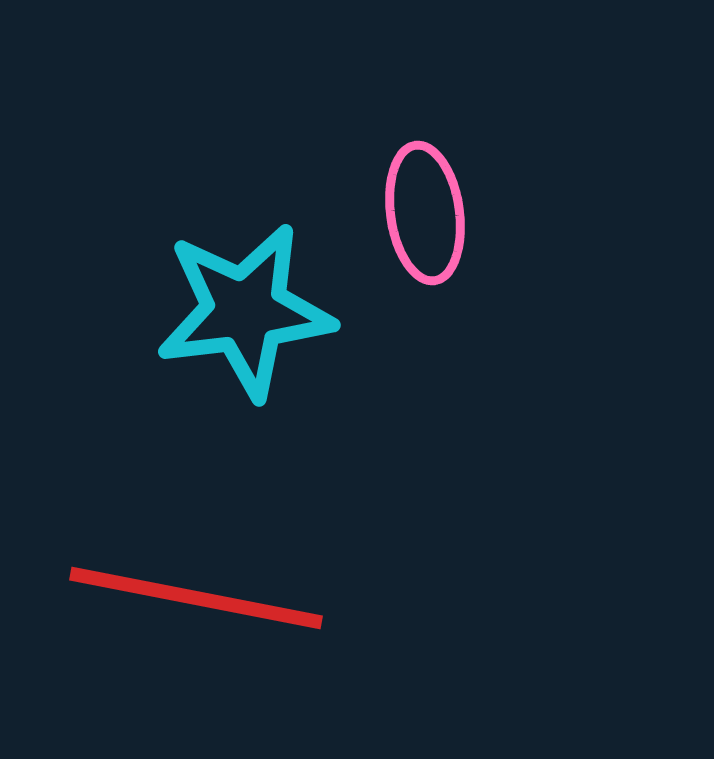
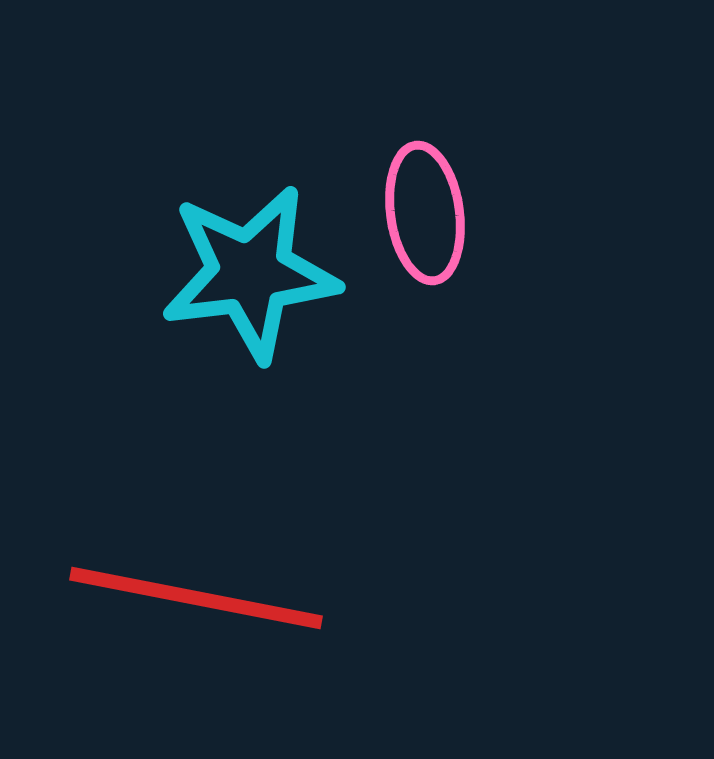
cyan star: moved 5 px right, 38 px up
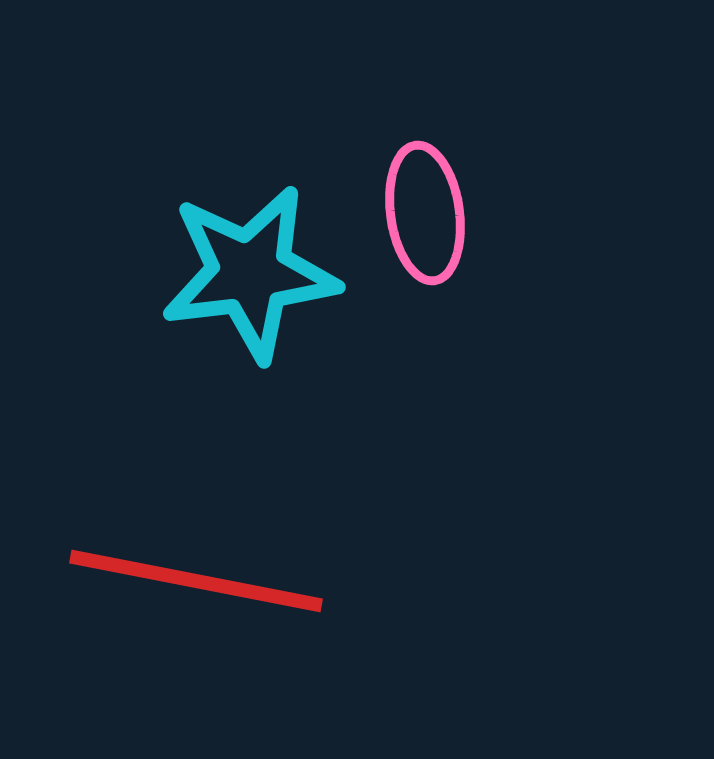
red line: moved 17 px up
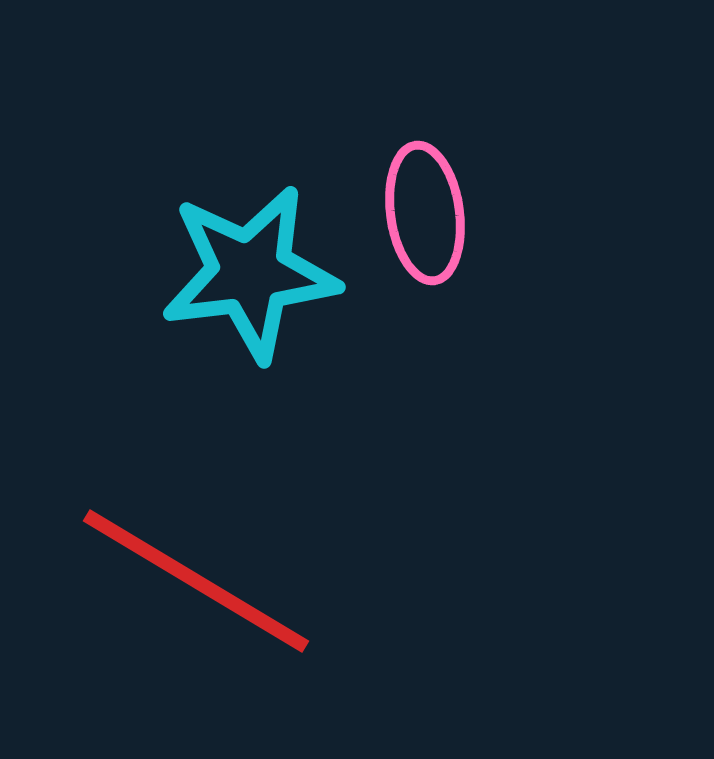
red line: rotated 20 degrees clockwise
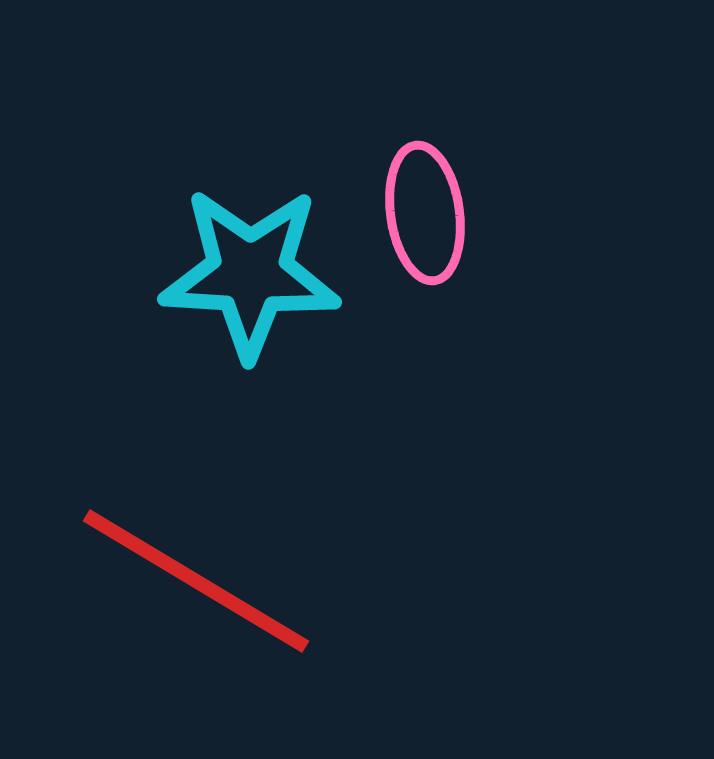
cyan star: rotated 10 degrees clockwise
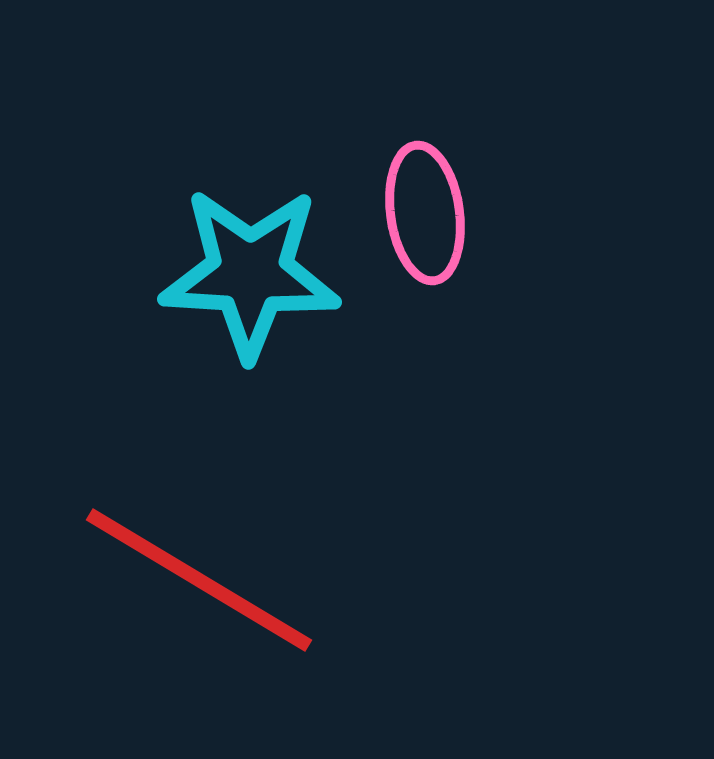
red line: moved 3 px right, 1 px up
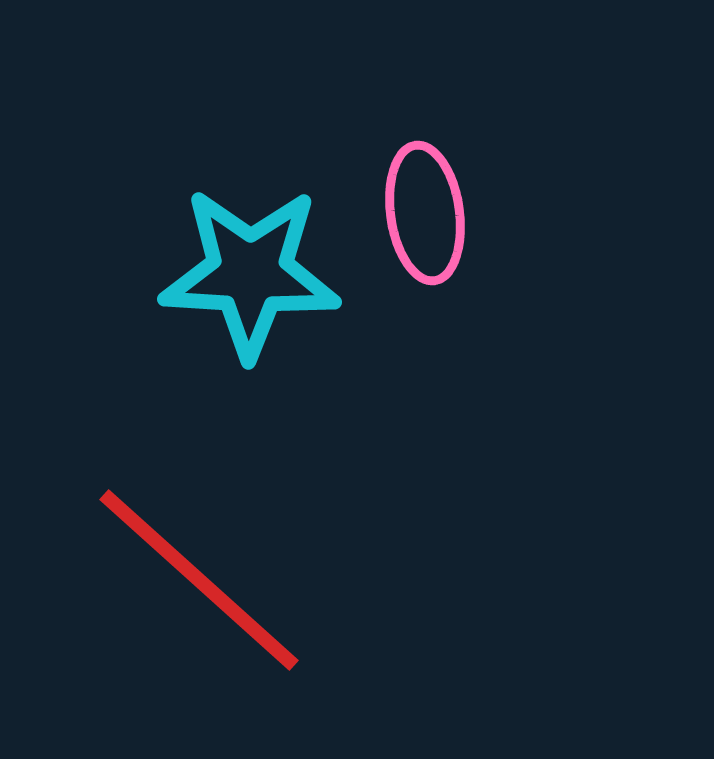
red line: rotated 11 degrees clockwise
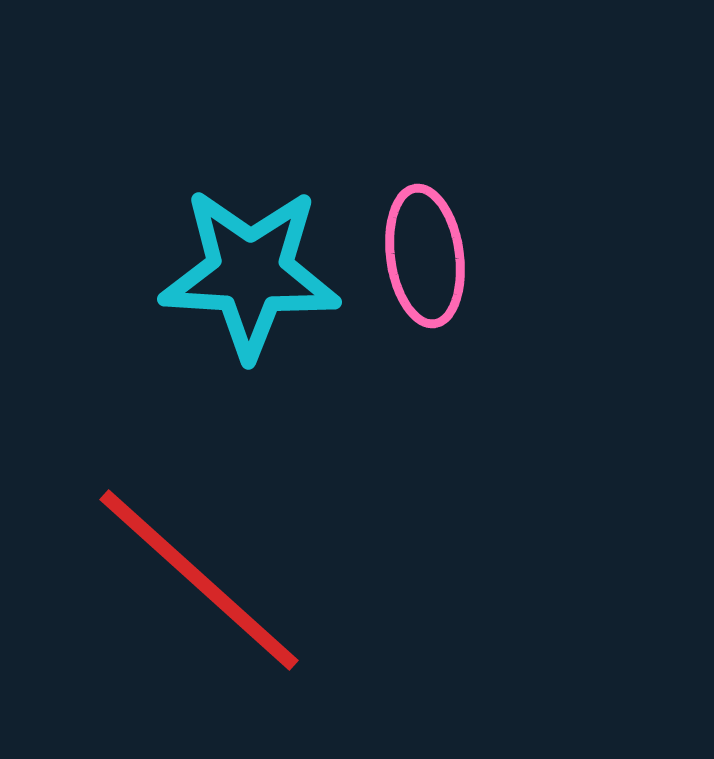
pink ellipse: moved 43 px down
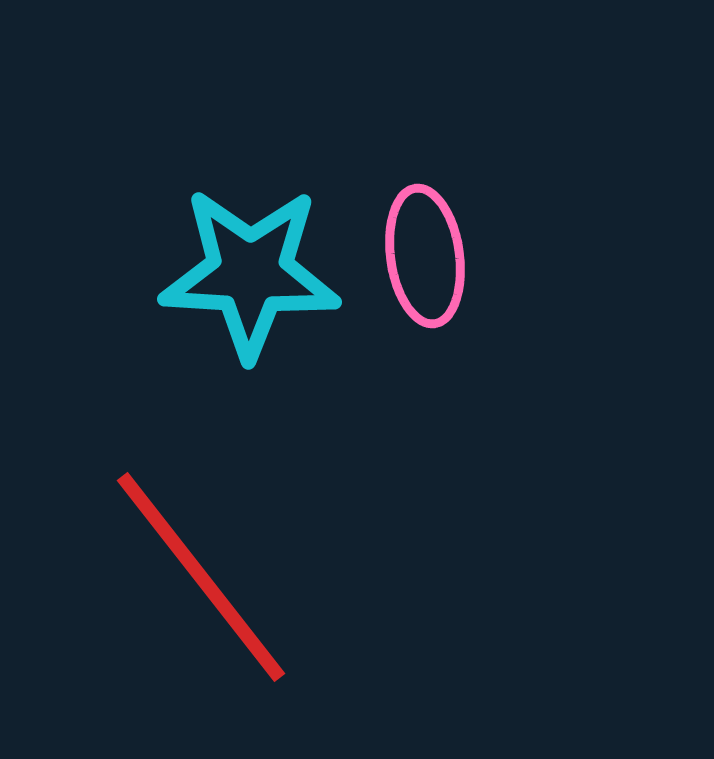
red line: moved 2 px right, 3 px up; rotated 10 degrees clockwise
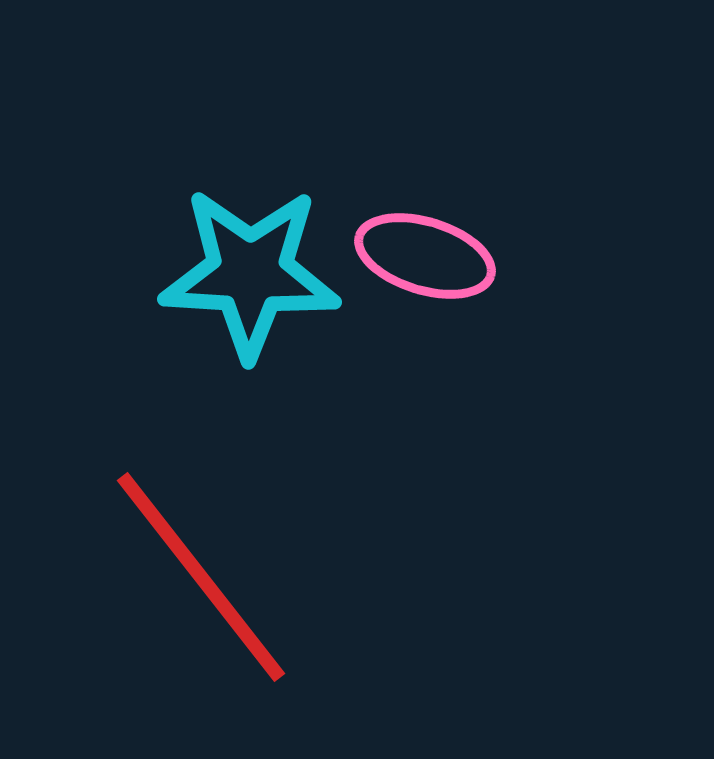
pink ellipse: rotated 65 degrees counterclockwise
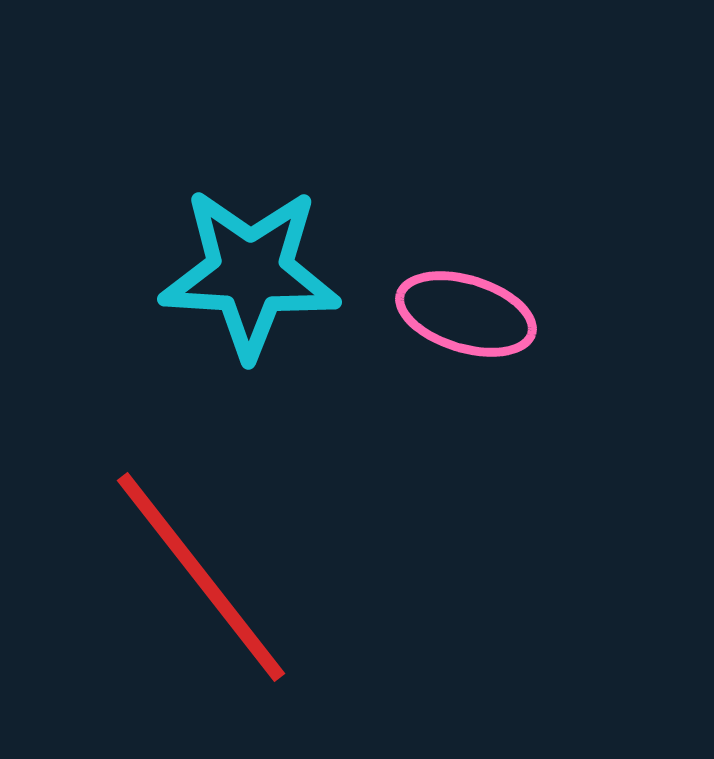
pink ellipse: moved 41 px right, 58 px down
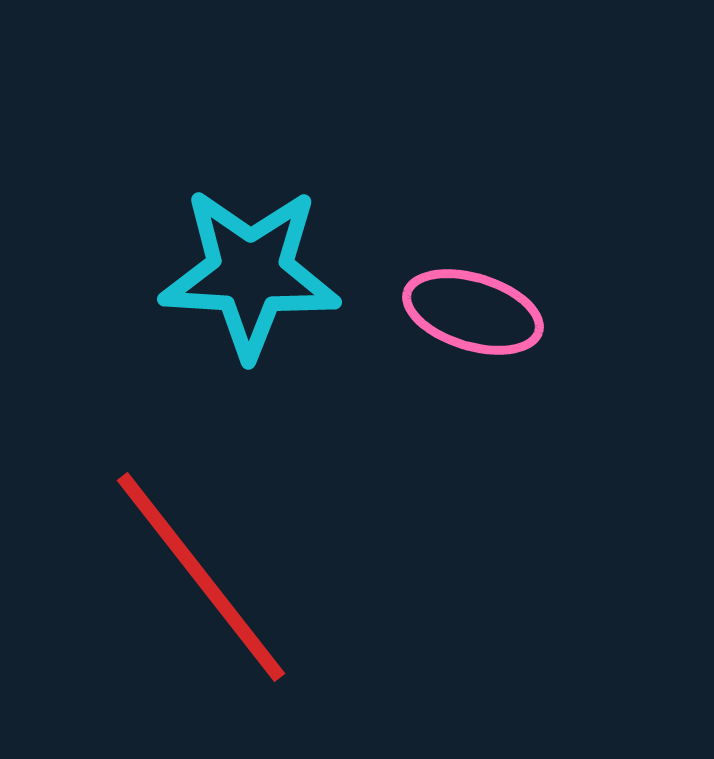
pink ellipse: moved 7 px right, 2 px up
